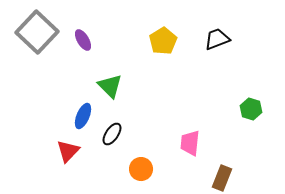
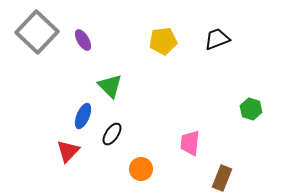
yellow pentagon: rotated 24 degrees clockwise
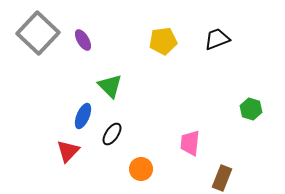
gray square: moved 1 px right, 1 px down
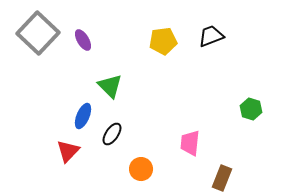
black trapezoid: moved 6 px left, 3 px up
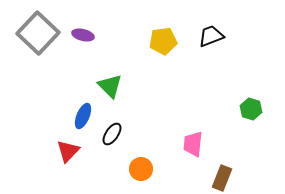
purple ellipse: moved 5 px up; rotated 45 degrees counterclockwise
pink trapezoid: moved 3 px right, 1 px down
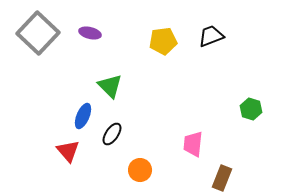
purple ellipse: moved 7 px right, 2 px up
red triangle: rotated 25 degrees counterclockwise
orange circle: moved 1 px left, 1 px down
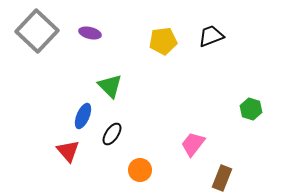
gray square: moved 1 px left, 2 px up
pink trapezoid: rotated 32 degrees clockwise
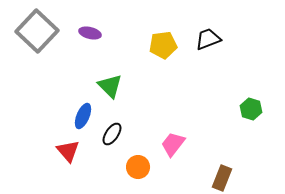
black trapezoid: moved 3 px left, 3 px down
yellow pentagon: moved 4 px down
pink trapezoid: moved 20 px left
orange circle: moved 2 px left, 3 px up
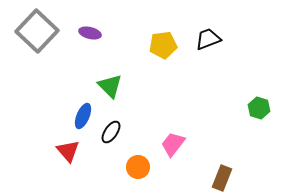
green hexagon: moved 8 px right, 1 px up
black ellipse: moved 1 px left, 2 px up
